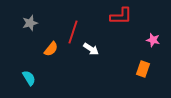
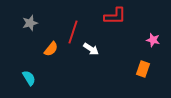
red L-shape: moved 6 px left
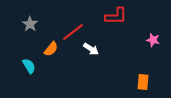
red L-shape: moved 1 px right
gray star: moved 1 px down; rotated 21 degrees counterclockwise
red line: rotated 35 degrees clockwise
orange rectangle: moved 13 px down; rotated 14 degrees counterclockwise
cyan semicircle: moved 12 px up
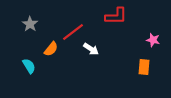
orange rectangle: moved 1 px right, 15 px up
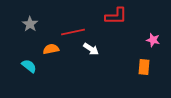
red line: rotated 25 degrees clockwise
orange semicircle: rotated 140 degrees counterclockwise
cyan semicircle: rotated 21 degrees counterclockwise
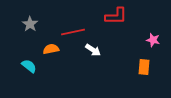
white arrow: moved 2 px right, 1 px down
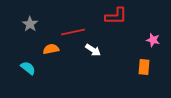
cyan semicircle: moved 1 px left, 2 px down
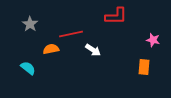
red line: moved 2 px left, 2 px down
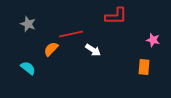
gray star: moved 2 px left; rotated 14 degrees counterclockwise
orange semicircle: rotated 35 degrees counterclockwise
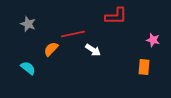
red line: moved 2 px right
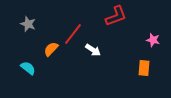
red L-shape: rotated 20 degrees counterclockwise
red line: rotated 40 degrees counterclockwise
orange rectangle: moved 1 px down
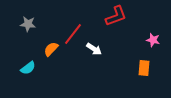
gray star: rotated 14 degrees counterclockwise
white arrow: moved 1 px right, 1 px up
cyan semicircle: rotated 105 degrees clockwise
